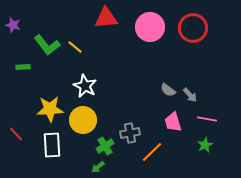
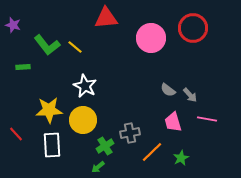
pink circle: moved 1 px right, 11 px down
yellow star: moved 1 px left, 1 px down
green star: moved 24 px left, 13 px down
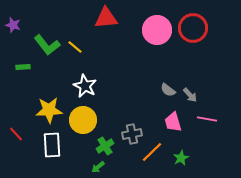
pink circle: moved 6 px right, 8 px up
gray cross: moved 2 px right, 1 px down
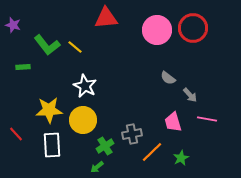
gray semicircle: moved 12 px up
green arrow: moved 1 px left
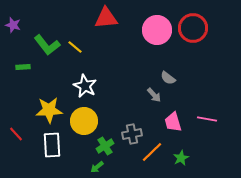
gray arrow: moved 36 px left
yellow circle: moved 1 px right, 1 px down
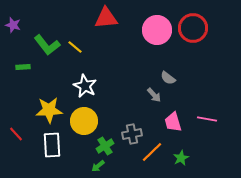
green arrow: moved 1 px right, 1 px up
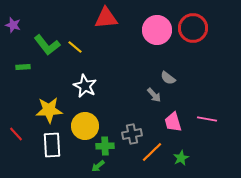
yellow circle: moved 1 px right, 5 px down
green cross: rotated 30 degrees clockwise
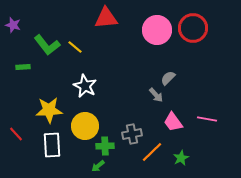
gray semicircle: rotated 98 degrees clockwise
gray arrow: moved 2 px right
pink trapezoid: rotated 20 degrees counterclockwise
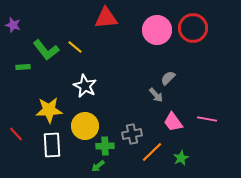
green L-shape: moved 1 px left, 5 px down
